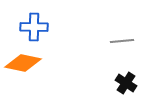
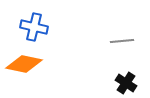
blue cross: rotated 12 degrees clockwise
orange diamond: moved 1 px right, 1 px down
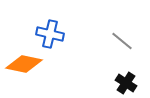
blue cross: moved 16 px right, 7 px down
gray line: rotated 45 degrees clockwise
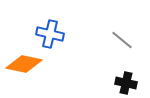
gray line: moved 1 px up
black cross: rotated 20 degrees counterclockwise
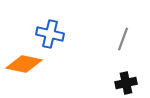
gray line: moved 1 px right, 1 px up; rotated 70 degrees clockwise
black cross: rotated 25 degrees counterclockwise
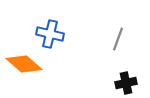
gray line: moved 5 px left
orange diamond: rotated 30 degrees clockwise
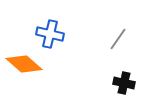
gray line: rotated 15 degrees clockwise
black cross: moved 2 px left; rotated 25 degrees clockwise
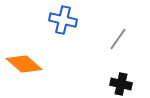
blue cross: moved 13 px right, 14 px up
black cross: moved 3 px left, 1 px down
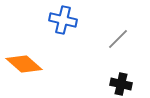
gray line: rotated 10 degrees clockwise
